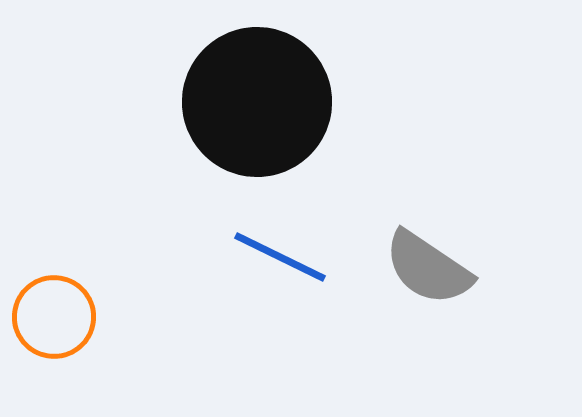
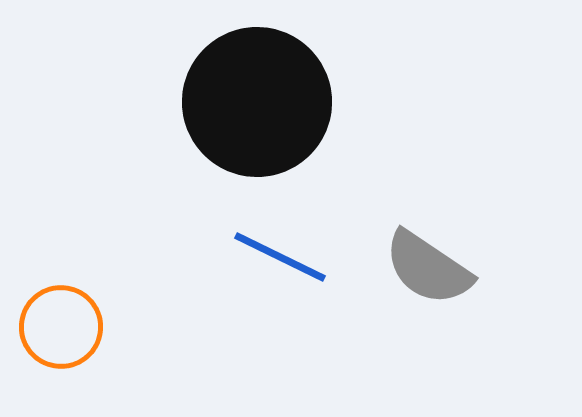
orange circle: moved 7 px right, 10 px down
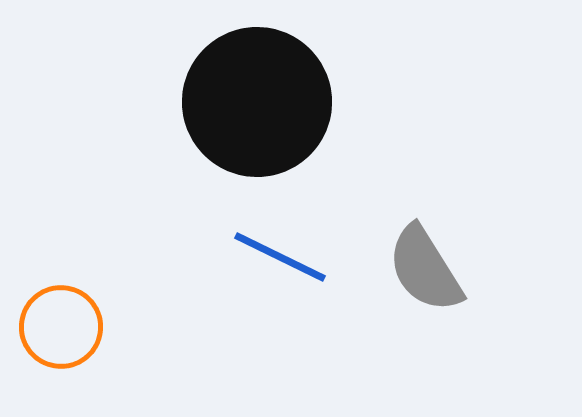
gray semicircle: moved 3 px left, 1 px down; rotated 24 degrees clockwise
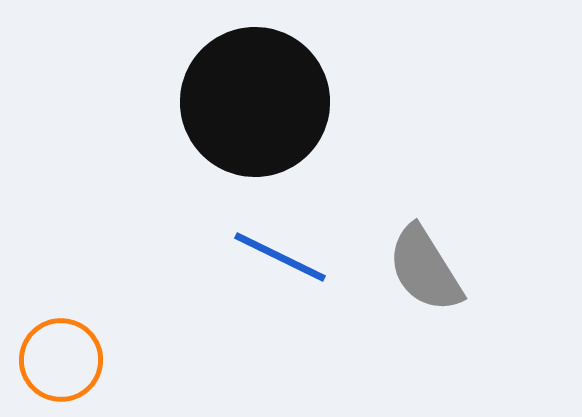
black circle: moved 2 px left
orange circle: moved 33 px down
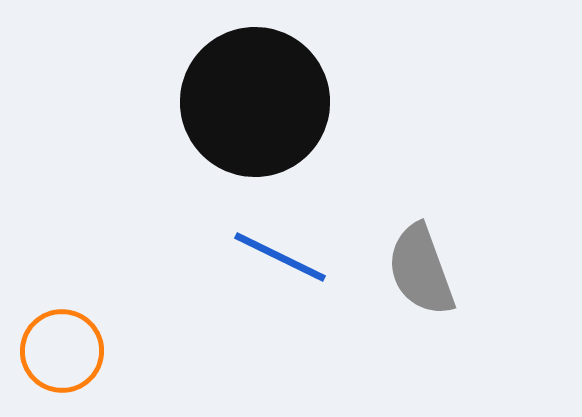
gray semicircle: moved 4 px left, 1 px down; rotated 12 degrees clockwise
orange circle: moved 1 px right, 9 px up
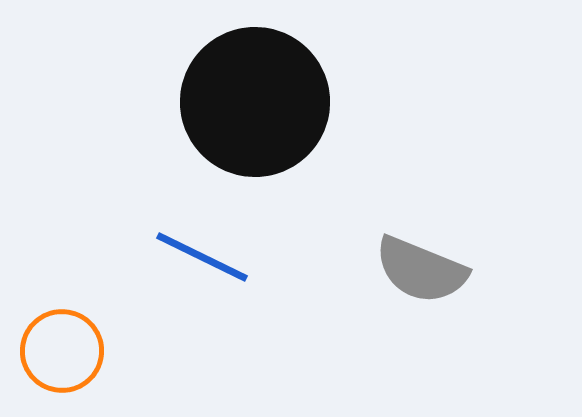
blue line: moved 78 px left
gray semicircle: rotated 48 degrees counterclockwise
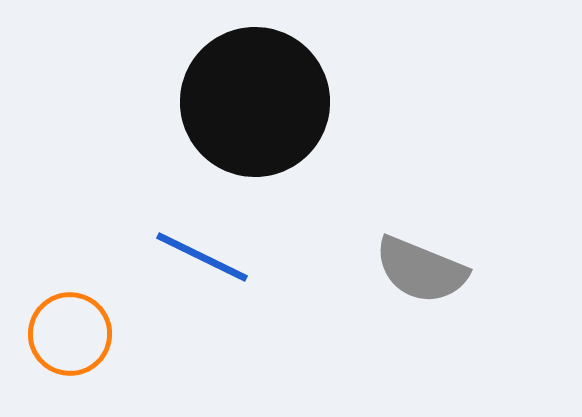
orange circle: moved 8 px right, 17 px up
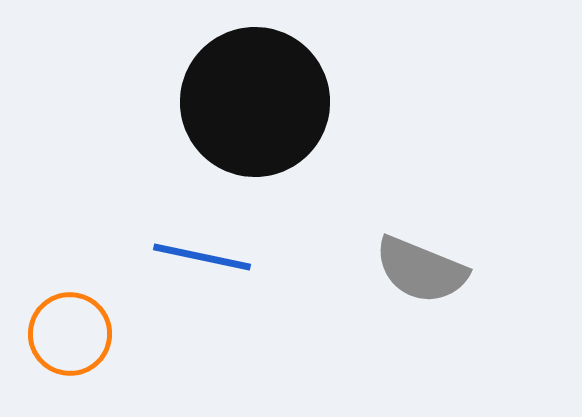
blue line: rotated 14 degrees counterclockwise
